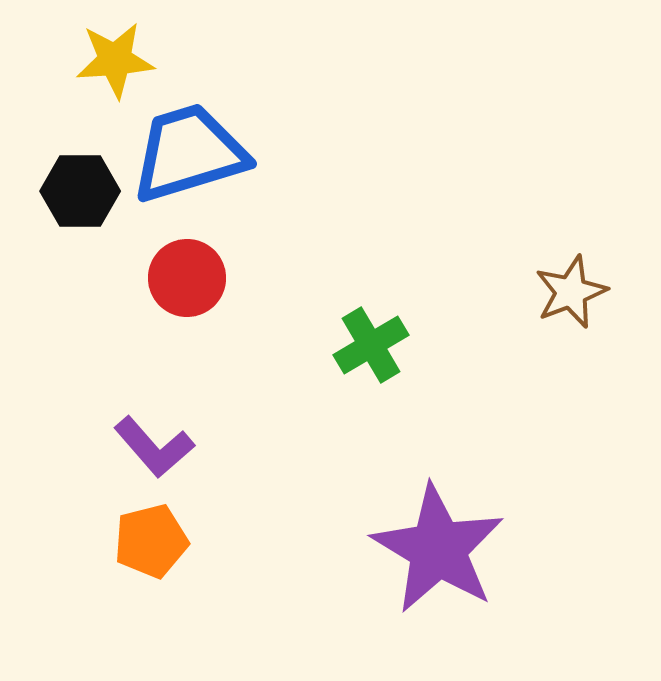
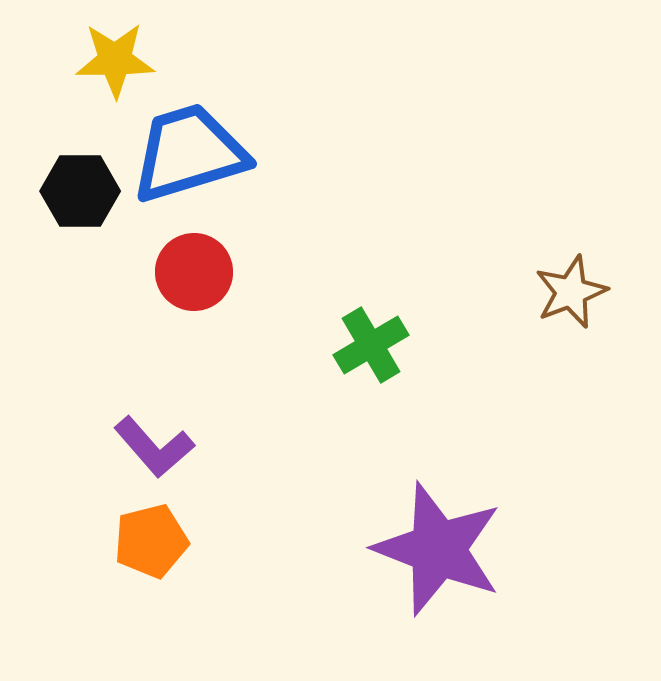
yellow star: rotated 4 degrees clockwise
red circle: moved 7 px right, 6 px up
purple star: rotated 10 degrees counterclockwise
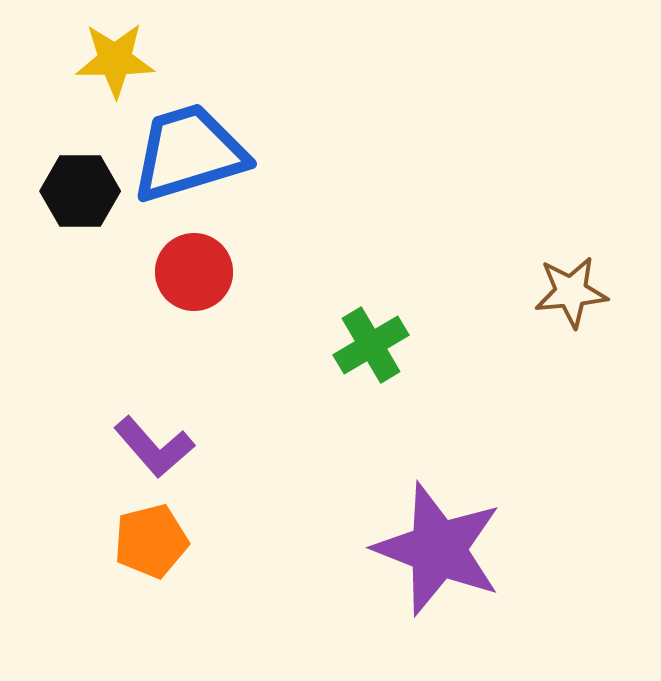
brown star: rotated 16 degrees clockwise
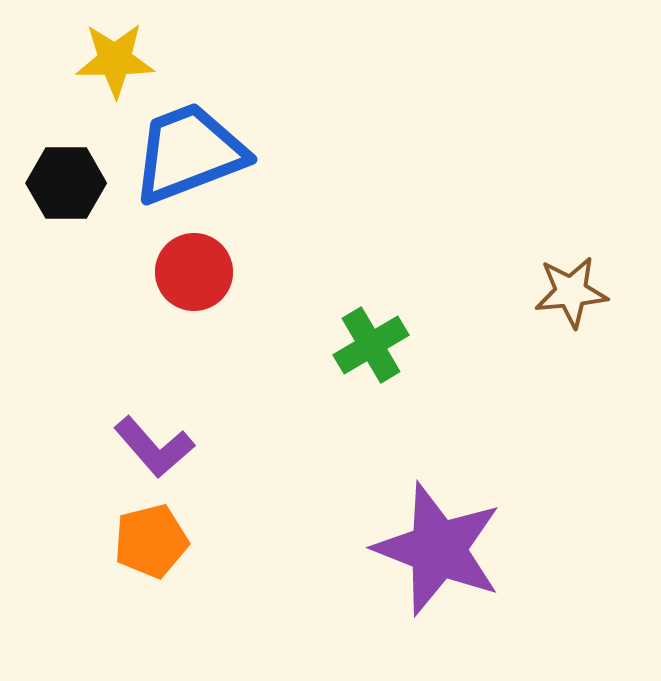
blue trapezoid: rotated 4 degrees counterclockwise
black hexagon: moved 14 px left, 8 px up
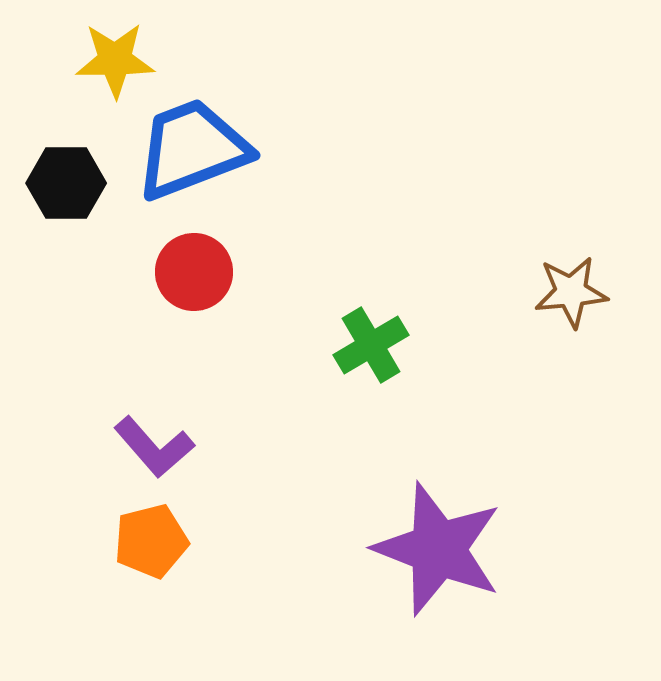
blue trapezoid: moved 3 px right, 4 px up
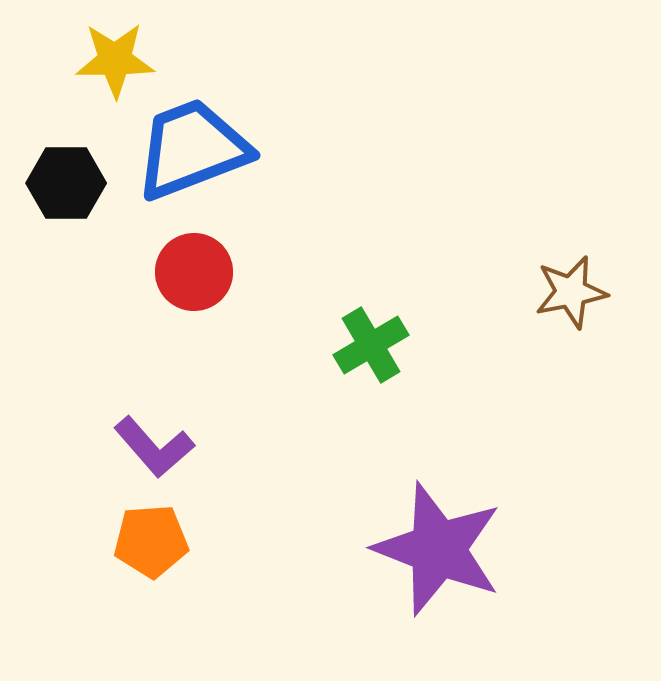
brown star: rotated 6 degrees counterclockwise
orange pentagon: rotated 10 degrees clockwise
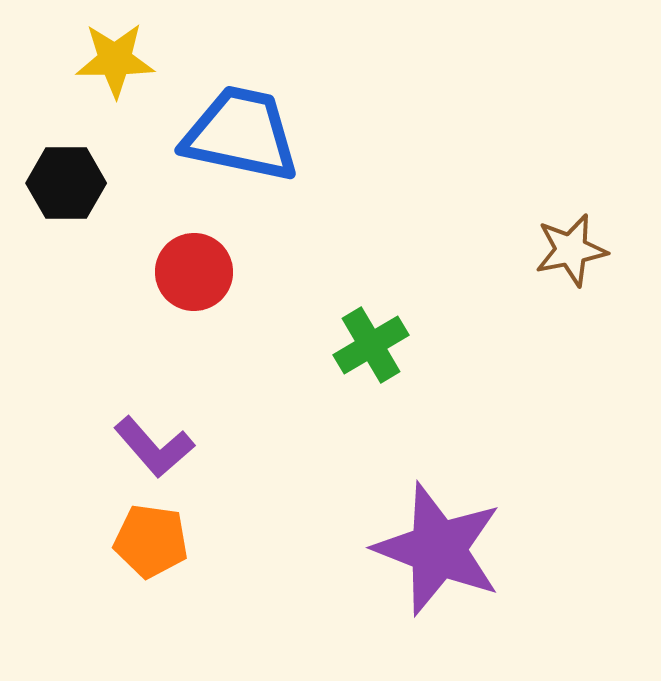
blue trapezoid: moved 49 px right, 15 px up; rotated 33 degrees clockwise
brown star: moved 42 px up
orange pentagon: rotated 12 degrees clockwise
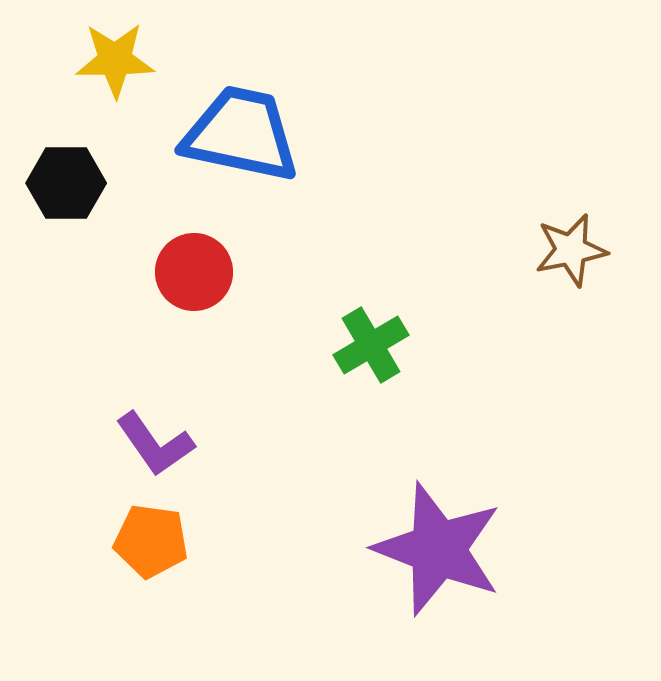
purple L-shape: moved 1 px right, 3 px up; rotated 6 degrees clockwise
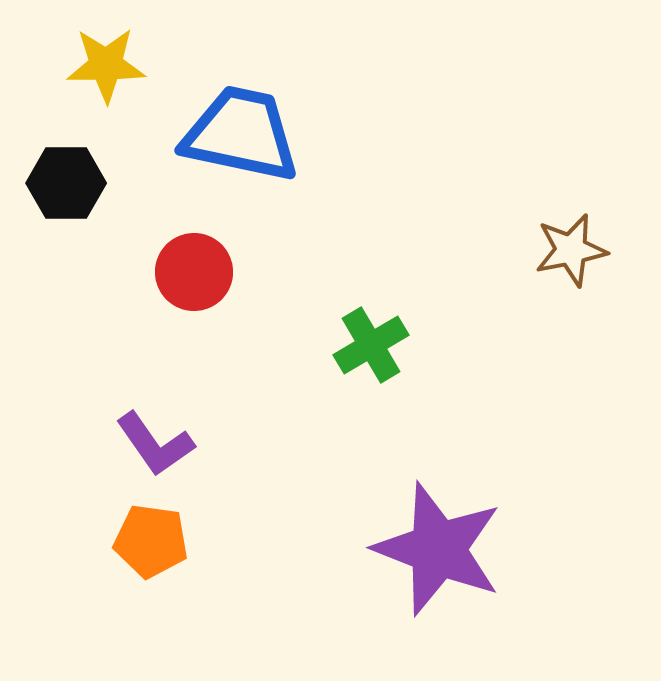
yellow star: moved 9 px left, 5 px down
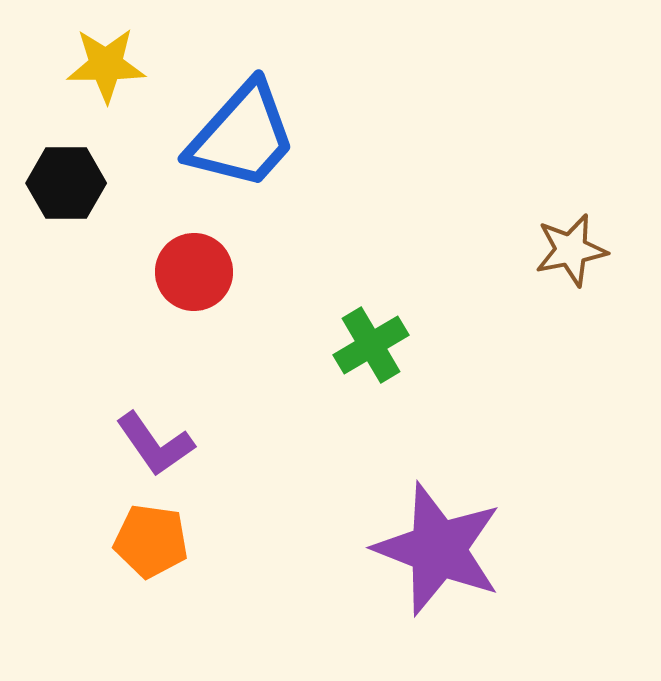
blue trapezoid: moved 1 px right, 2 px down; rotated 120 degrees clockwise
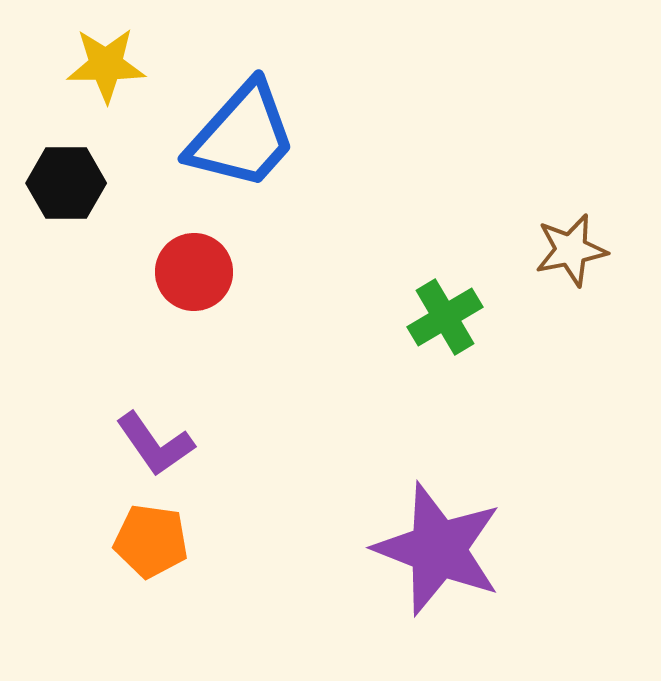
green cross: moved 74 px right, 28 px up
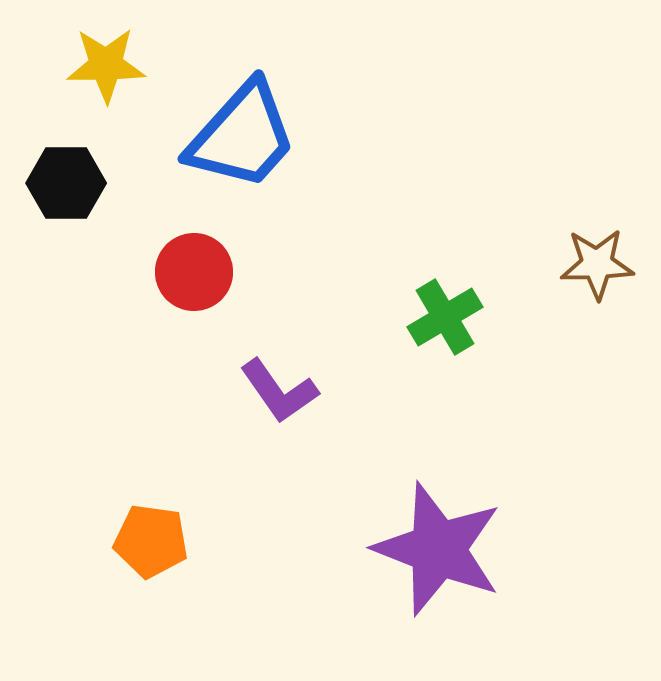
brown star: moved 26 px right, 14 px down; rotated 10 degrees clockwise
purple L-shape: moved 124 px right, 53 px up
